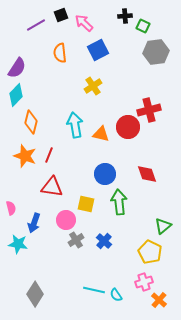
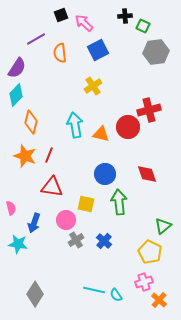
purple line: moved 14 px down
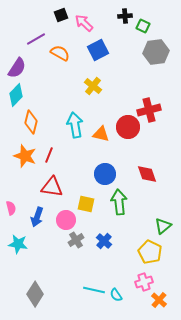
orange semicircle: rotated 126 degrees clockwise
yellow cross: rotated 18 degrees counterclockwise
blue arrow: moved 3 px right, 6 px up
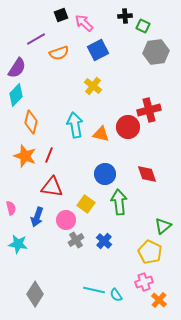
orange semicircle: moved 1 px left; rotated 132 degrees clockwise
yellow square: rotated 24 degrees clockwise
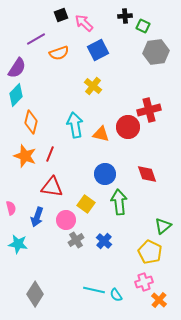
red line: moved 1 px right, 1 px up
